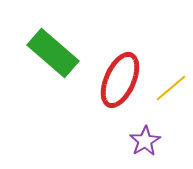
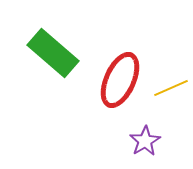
yellow line: rotated 16 degrees clockwise
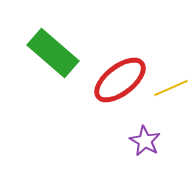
red ellipse: rotated 28 degrees clockwise
purple star: rotated 12 degrees counterclockwise
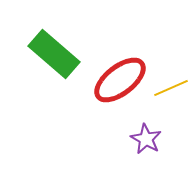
green rectangle: moved 1 px right, 1 px down
purple star: moved 1 px right, 2 px up
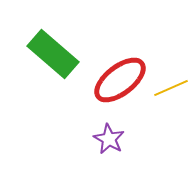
green rectangle: moved 1 px left
purple star: moved 37 px left
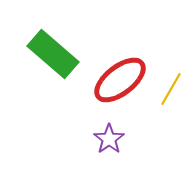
yellow line: moved 1 px down; rotated 36 degrees counterclockwise
purple star: rotated 8 degrees clockwise
